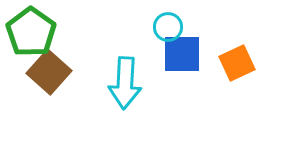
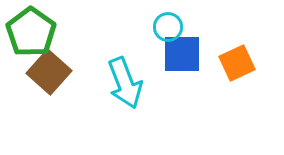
cyan arrow: rotated 24 degrees counterclockwise
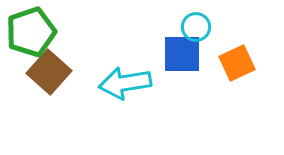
cyan circle: moved 28 px right
green pentagon: rotated 18 degrees clockwise
cyan arrow: rotated 102 degrees clockwise
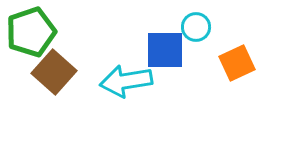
blue square: moved 17 px left, 4 px up
brown square: moved 5 px right
cyan arrow: moved 1 px right, 2 px up
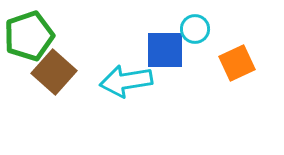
cyan circle: moved 1 px left, 2 px down
green pentagon: moved 2 px left, 4 px down
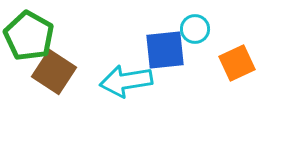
green pentagon: rotated 24 degrees counterclockwise
blue square: rotated 6 degrees counterclockwise
brown square: rotated 9 degrees counterclockwise
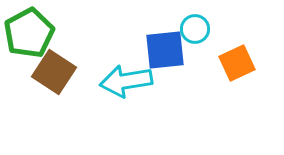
green pentagon: moved 3 px up; rotated 15 degrees clockwise
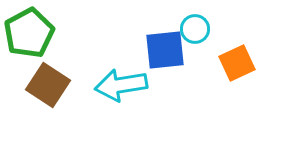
brown square: moved 6 px left, 13 px down
cyan arrow: moved 5 px left, 4 px down
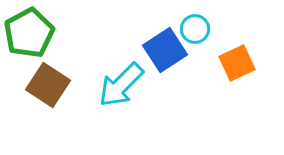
blue square: rotated 27 degrees counterclockwise
cyan arrow: rotated 36 degrees counterclockwise
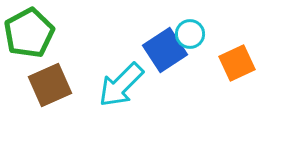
cyan circle: moved 5 px left, 5 px down
brown square: moved 2 px right; rotated 33 degrees clockwise
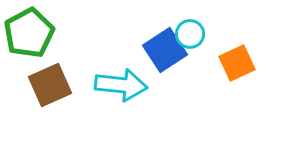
cyan arrow: rotated 129 degrees counterclockwise
